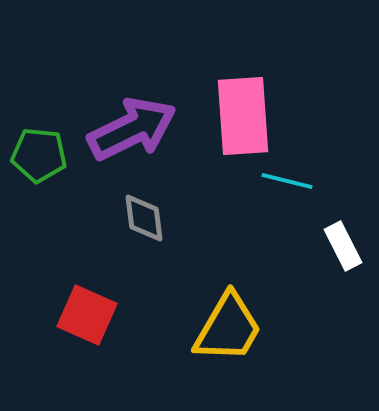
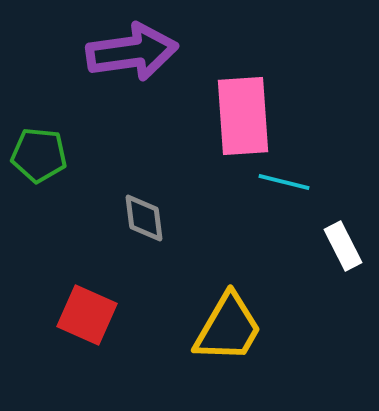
purple arrow: moved 77 px up; rotated 18 degrees clockwise
cyan line: moved 3 px left, 1 px down
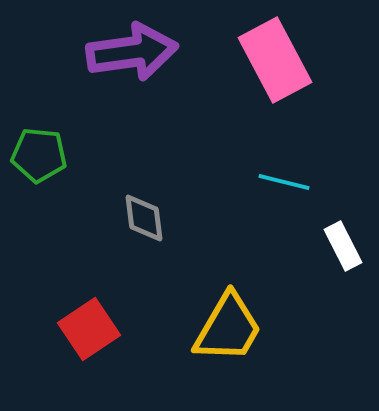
pink rectangle: moved 32 px right, 56 px up; rotated 24 degrees counterclockwise
red square: moved 2 px right, 14 px down; rotated 32 degrees clockwise
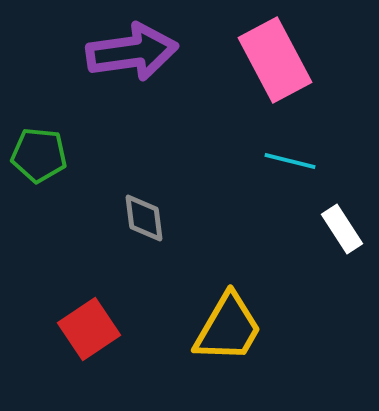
cyan line: moved 6 px right, 21 px up
white rectangle: moved 1 px left, 17 px up; rotated 6 degrees counterclockwise
